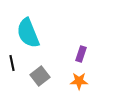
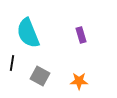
purple rectangle: moved 19 px up; rotated 35 degrees counterclockwise
black line: rotated 21 degrees clockwise
gray square: rotated 24 degrees counterclockwise
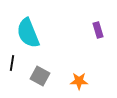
purple rectangle: moved 17 px right, 5 px up
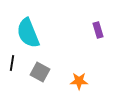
gray square: moved 4 px up
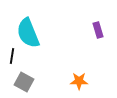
black line: moved 7 px up
gray square: moved 16 px left, 10 px down
